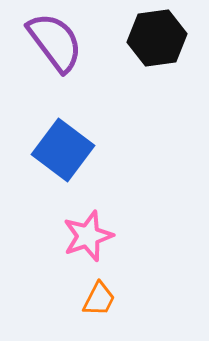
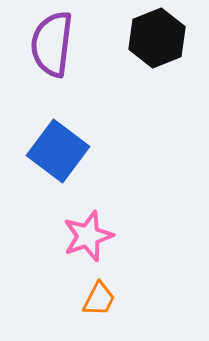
black hexagon: rotated 14 degrees counterclockwise
purple semicircle: moved 3 px left, 2 px down; rotated 136 degrees counterclockwise
blue square: moved 5 px left, 1 px down
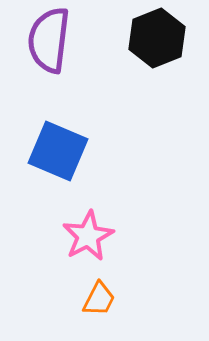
purple semicircle: moved 3 px left, 4 px up
blue square: rotated 14 degrees counterclockwise
pink star: rotated 9 degrees counterclockwise
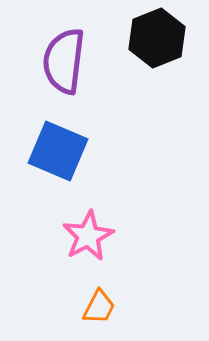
purple semicircle: moved 15 px right, 21 px down
orange trapezoid: moved 8 px down
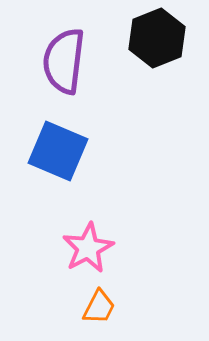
pink star: moved 12 px down
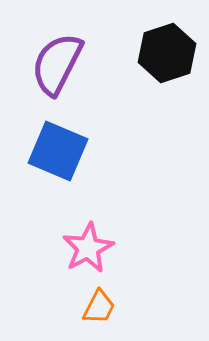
black hexagon: moved 10 px right, 15 px down; rotated 4 degrees clockwise
purple semicircle: moved 7 px left, 3 px down; rotated 20 degrees clockwise
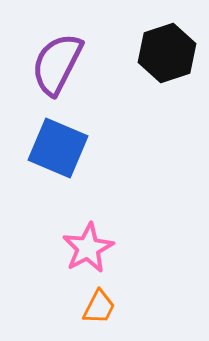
blue square: moved 3 px up
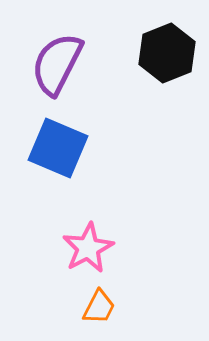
black hexagon: rotated 4 degrees counterclockwise
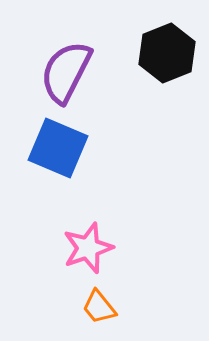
purple semicircle: moved 9 px right, 8 px down
pink star: rotated 9 degrees clockwise
orange trapezoid: rotated 114 degrees clockwise
